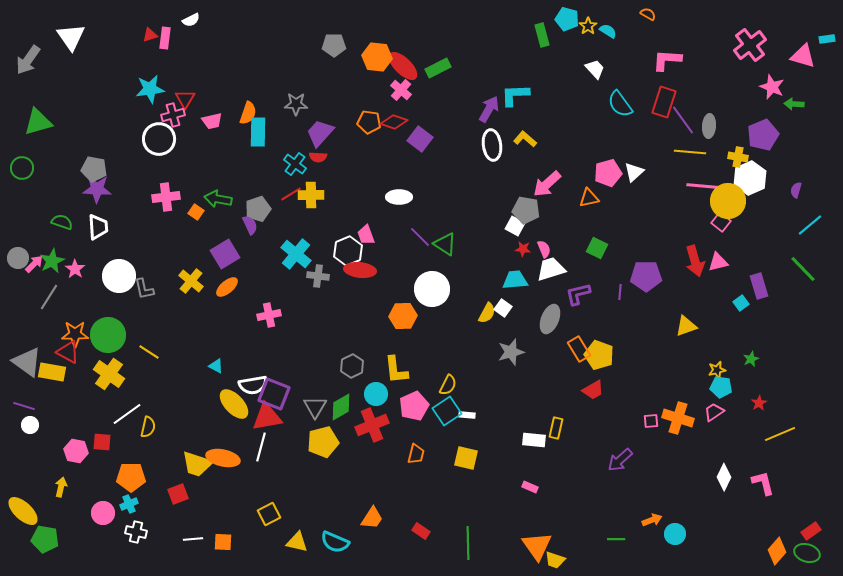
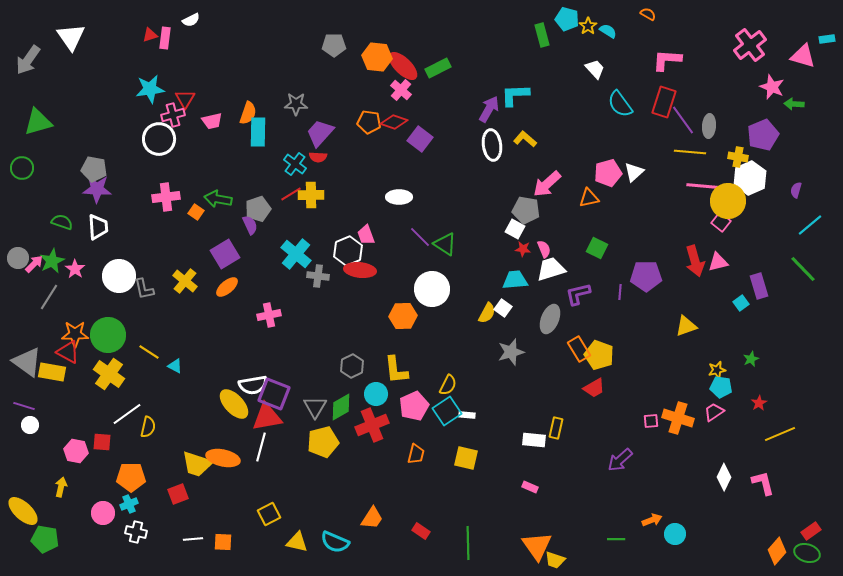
white square at (515, 226): moved 3 px down
yellow cross at (191, 281): moved 6 px left
cyan triangle at (216, 366): moved 41 px left
red trapezoid at (593, 390): moved 1 px right, 2 px up
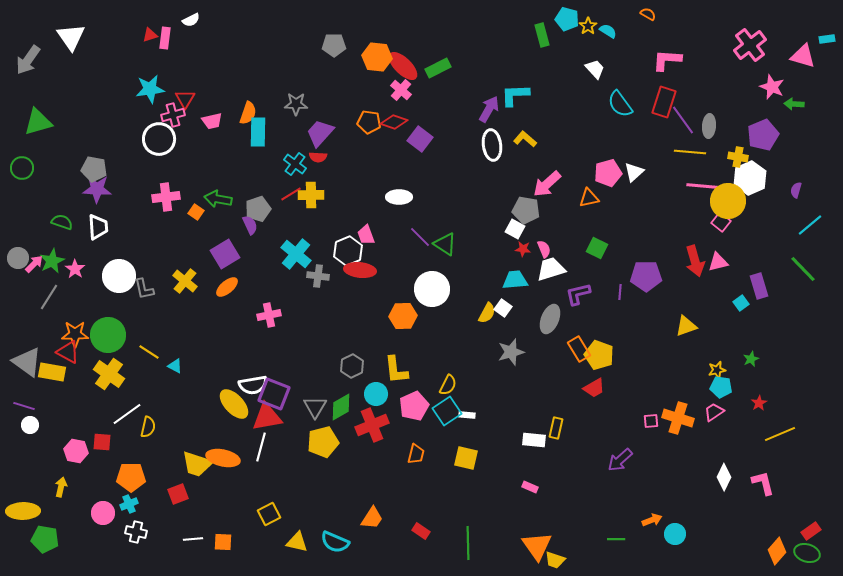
yellow ellipse at (23, 511): rotated 44 degrees counterclockwise
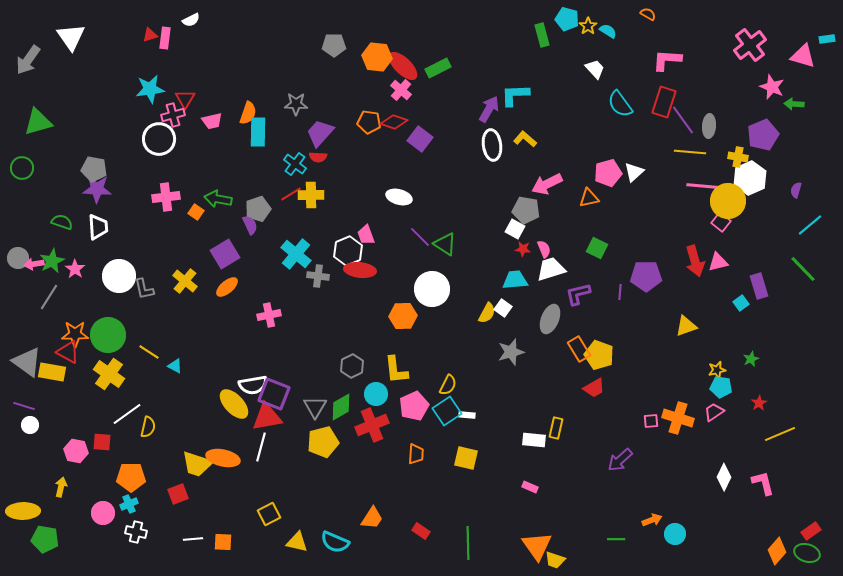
pink arrow at (547, 184): rotated 16 degrees clockwise
white ellipse at (399, 197): rotated 15 degrees clockwise
pink arrow at (34, 264): rotated 144 degrees counterclockwise
orange trapezoid at (416, 454): rotated 10 degrees counterclockwise
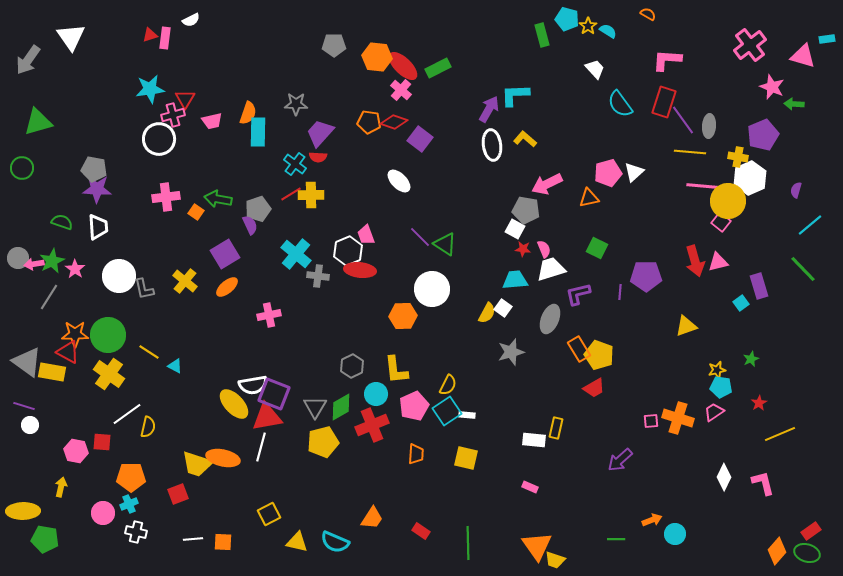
white ellipse at (399, 197): moved 16 px up; rotated 30 degrees clockwise
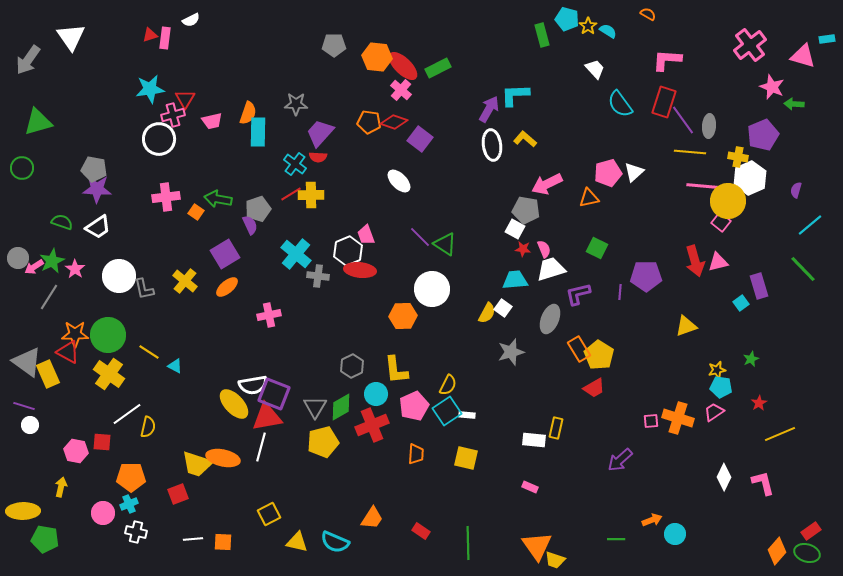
white trapezoid at (98, 227): rotated 60 degrees clockwise
pink arrow at (34, 264): moved 3 px down; rotated 24 degrees counterclockwise
yellow pentagon at (599, 355): rotated 12 degrees clockwise
yellow rectangle at (52, 372): moved 4 px left, 2 px down; rotated 56 degrees clockwise
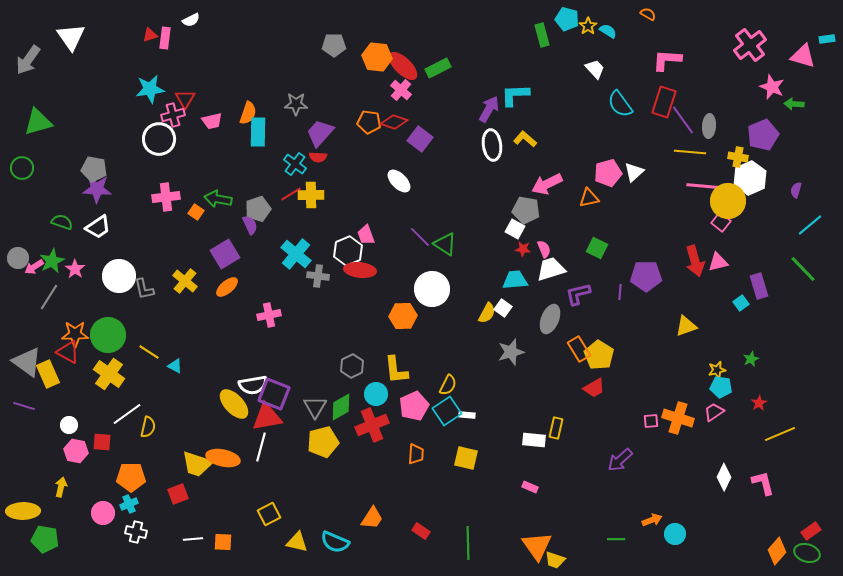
white circle at (30, 425): moved 39 px right
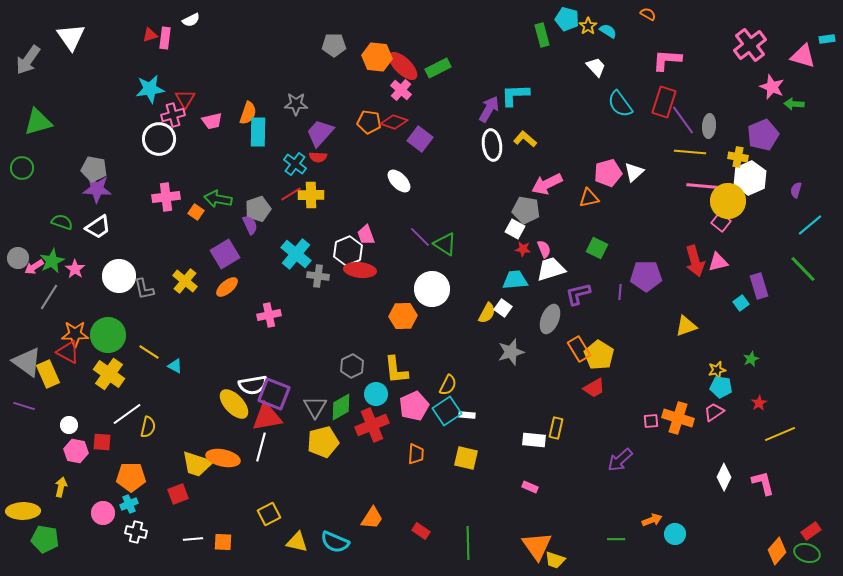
white trapezoid at (595, 69): moved 1 px right, 2 px up
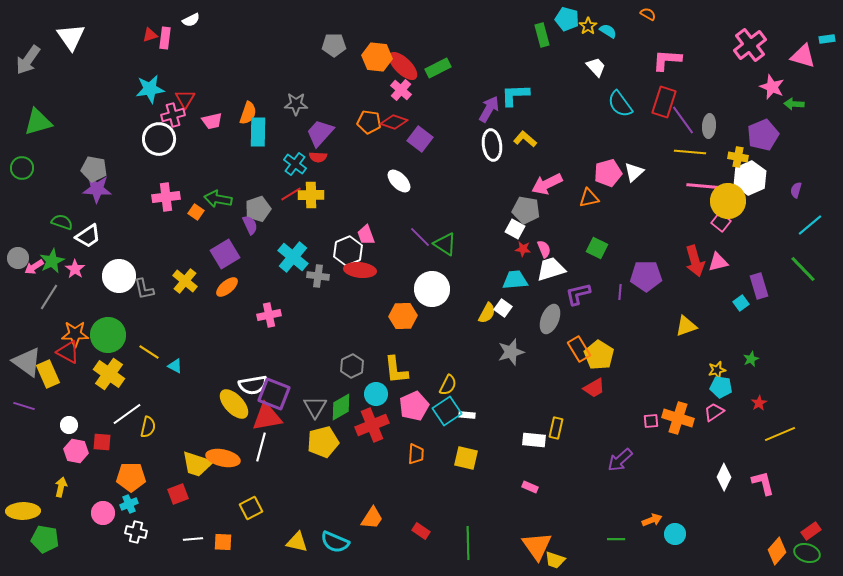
white trapezoid at (98, 227): moved 10 px left, 9 px down
cyan cross at (296, 254): moved 3 px left, 3 px down
yellow square at (269, 514): moved 18 px left, 6 px up
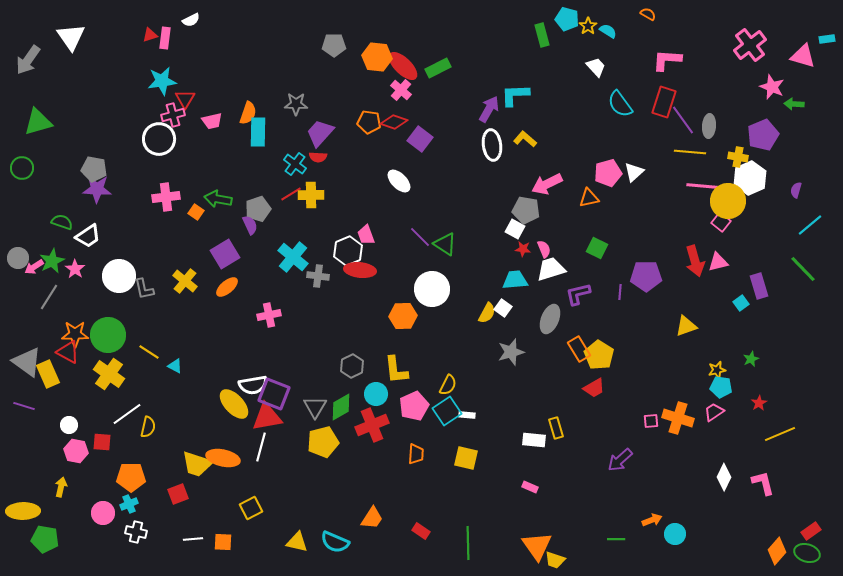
cyan star at (150, 89): moved 12 px right, 8 px up
yellow rectangle at (556, 428): rotated 30 degrees counterclockwise
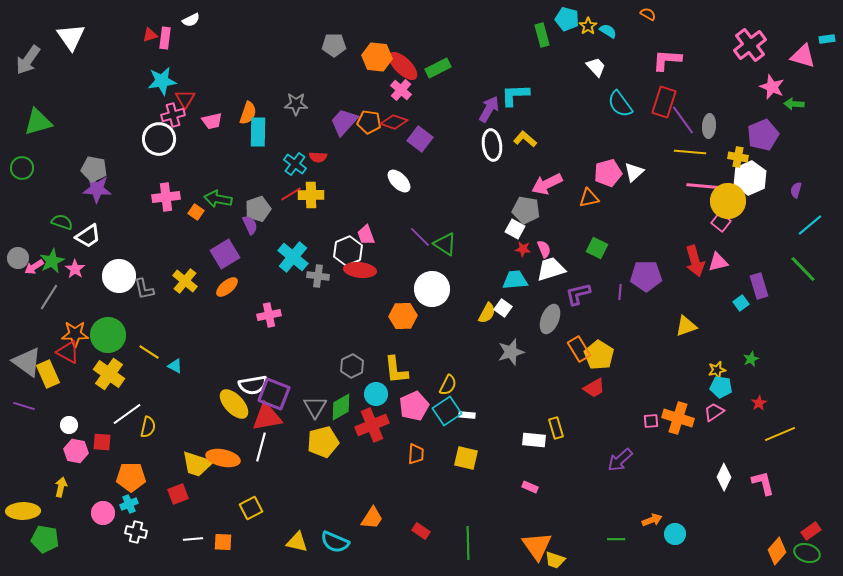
purple trapezoid at (320, 133): moved 24 px right, 11 px up
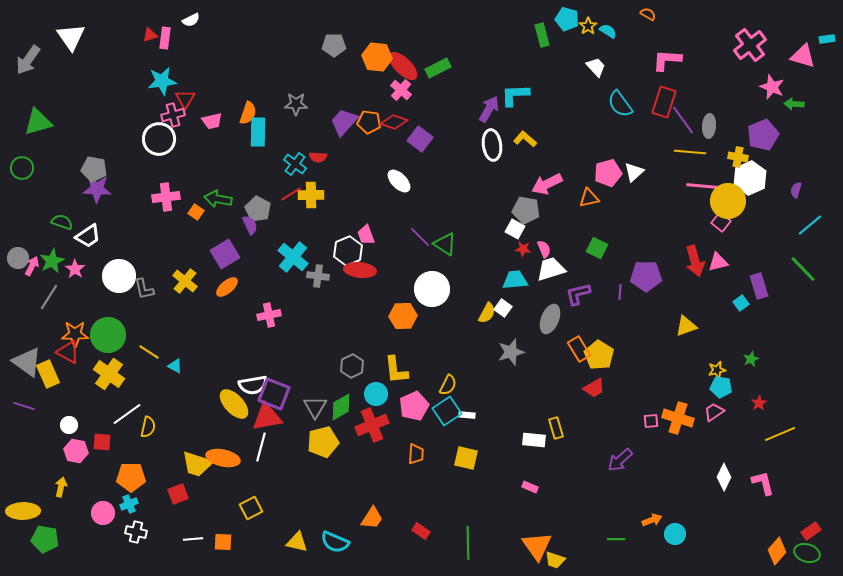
gray pentagon at (258, 209): rotated 25 degrees counterclockwise
pink arrow at (34, 267): moved 2 px left, 1 px up; rotated 150 degrees clockwise
